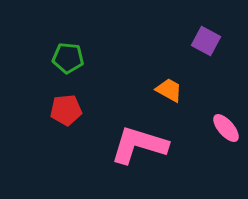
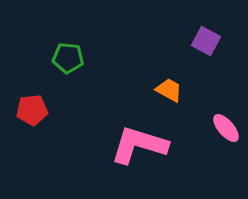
red pentagon: moved 34 px left
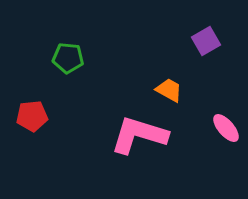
purple square: rotated 32 degrees clockwise
red pentagon: moved 6 px down
pink L-shape: moved 10 px up
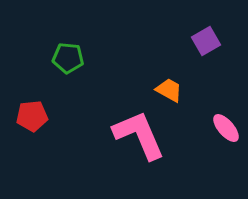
pink L-shape: rotated 50 degrees clockwise
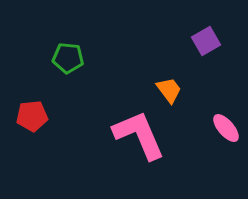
orange trapezoid: rotated 24 degrees clockwise
